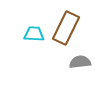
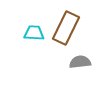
cyan trapezoid: moved 1 px up
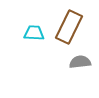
brown rectangle: moved 3 px right, 1 px up
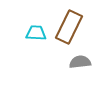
cyan trapezoid: moved 2 px right
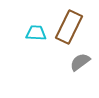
gray semicircle: rotated 30 degrees counterclockwise
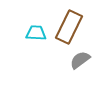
gray semicircle: moved 2 px up
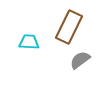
cyan trapezoid: moved 7 px left, 9 px down
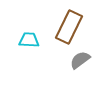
cyan trapezoid: moved 2 px up
